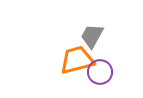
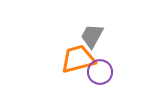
orange trapezoid: moved 1 px right, 1 px up
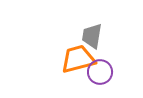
gray trapezoid: rotated 20 degrees counterclockwise
